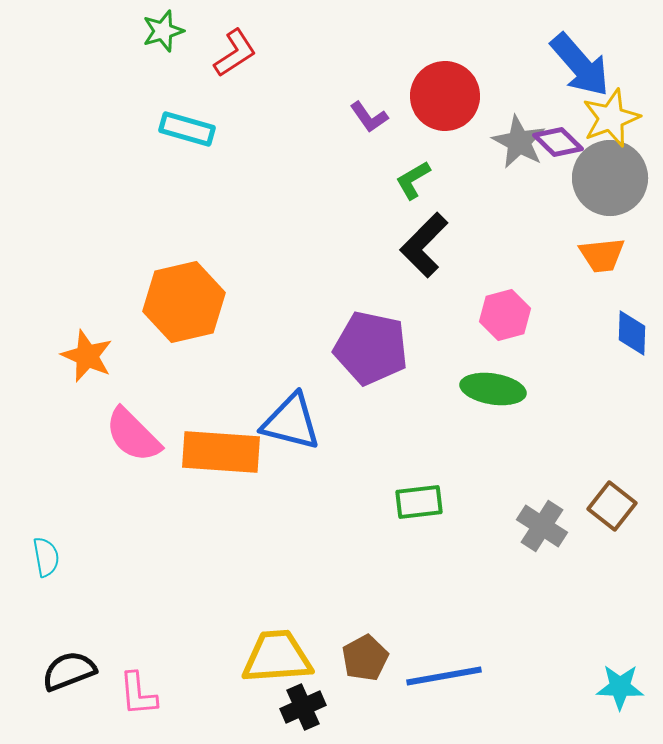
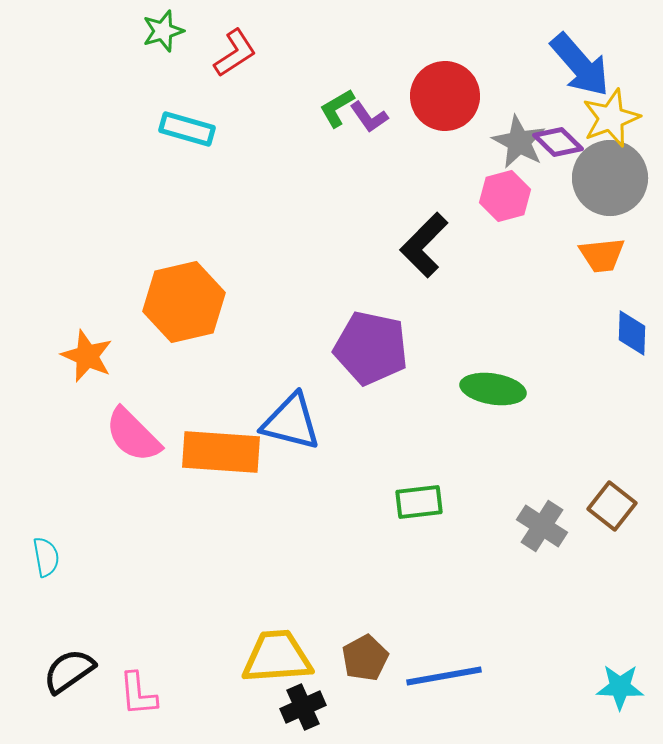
green L-shape: moved 76 px left, 72 px up
pink hexagon: moved 119 px up
black semicircle: rotated 14 degrees counterclockwise
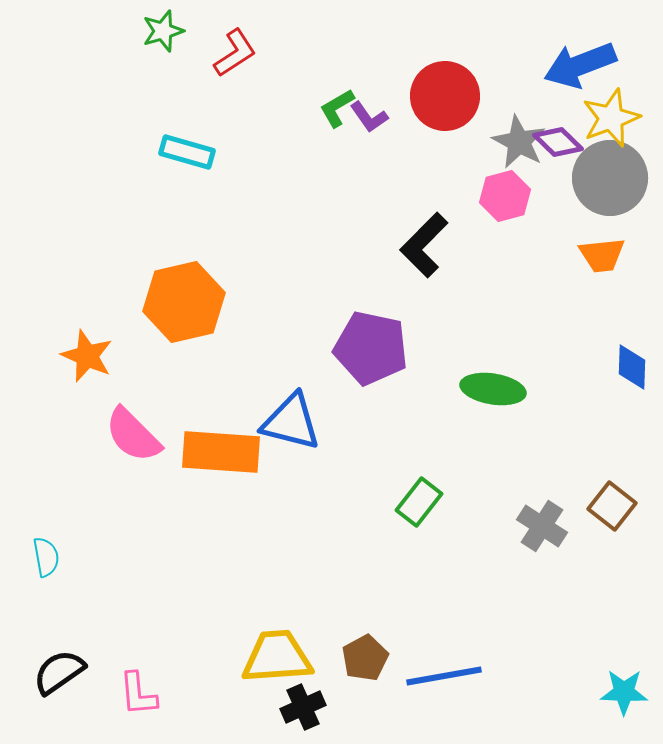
blue arrow: rotated 110 degrees clockwise
cyan rectangle: moved 23 px down
blue diamond: moved 34 px down
green rectangle: rotated 45 degrees counterclockwise
black semicircle: moved 10 px left, 1 px down
cyan star: moved 4 px right, 5 px down
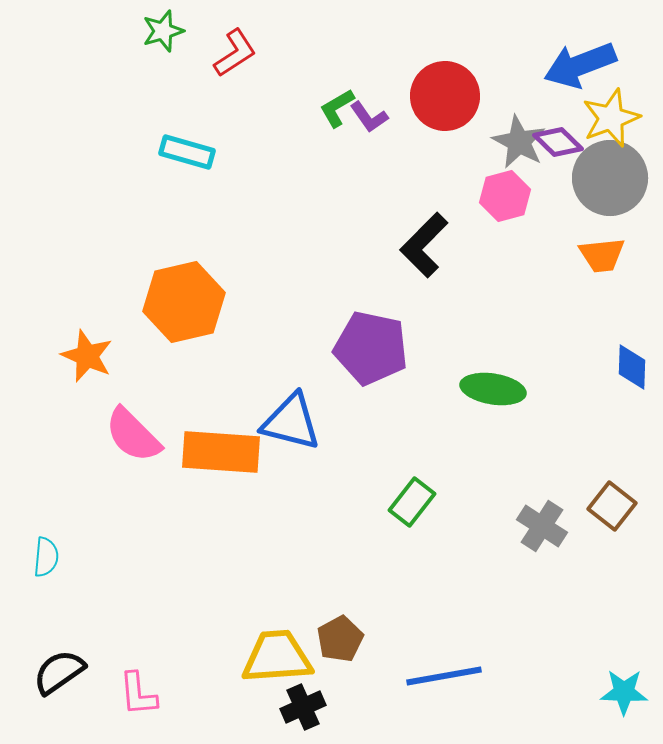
green rectangle: moved 7 px left
cyan semicircle: rotated 15 degrees clockwise
brown pentagon: moved 25 px left, 19 px up
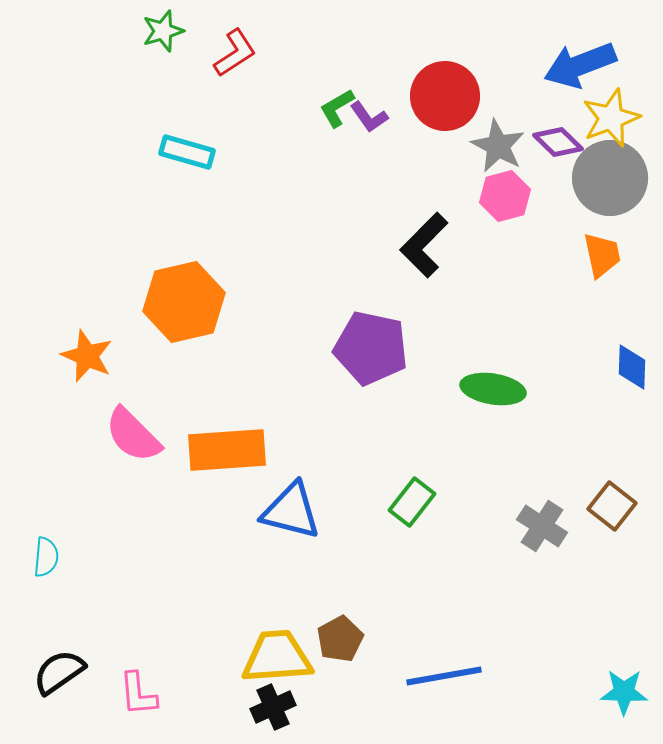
gray star: moved 21 px left, 4 px down
orange trapezoid: rotated 96 degrees counterclockwise
blue triangle: moved 89 px down
orange rectangle: moved 6 px right, 2 px up; rotated 8 degrees counterclockwise
black cross: moved 30 px left
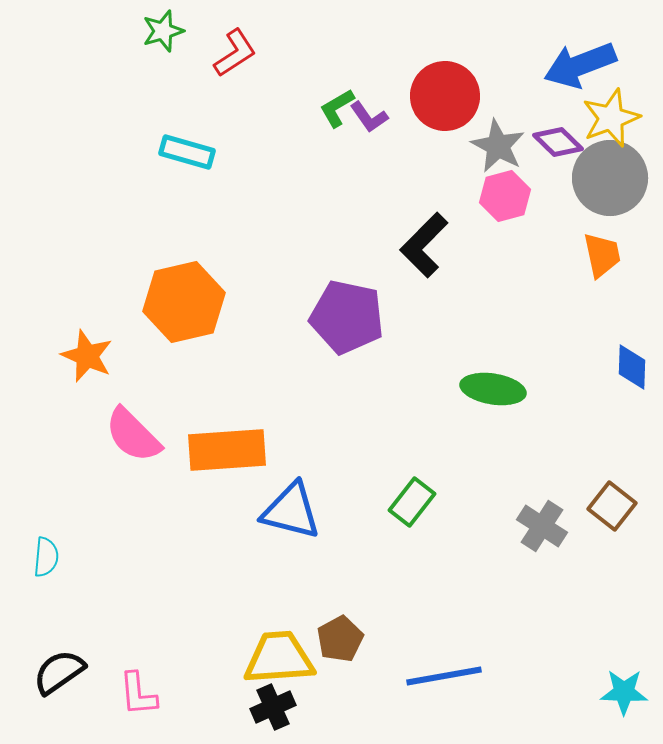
purple pentagon: moved 24 px left, 31 px up
yellow trapezoid: moved 2 px right, 1 px down
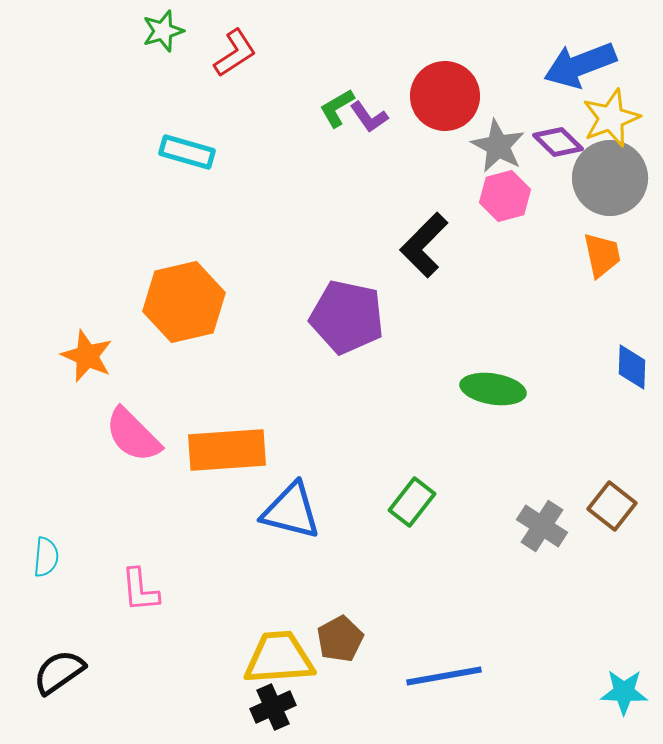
pink L-shape: moved 2 px right, 104 px up
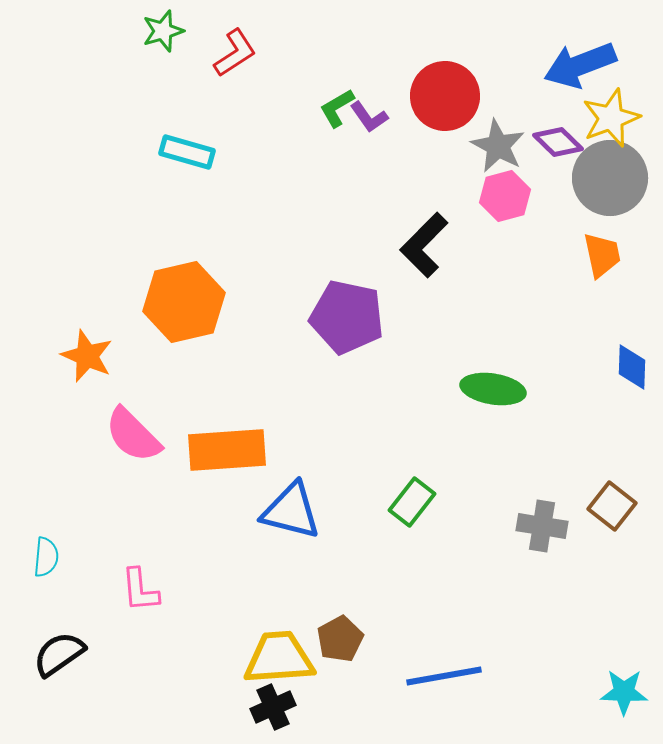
gray cross: rotated 24 degrees counterclockwise
black semicircle: moved 18 px up
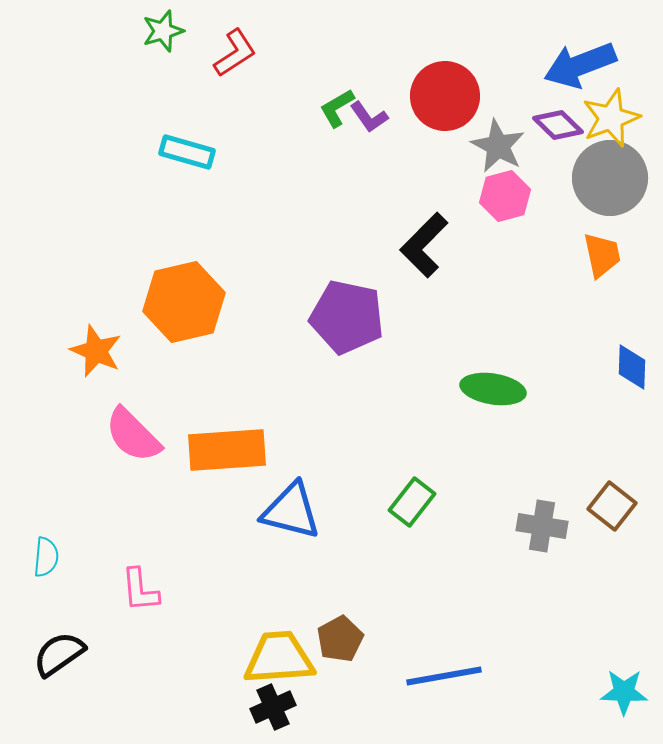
purple diamond: moved 17 px up
orange star: moved 9 px right, 5 px up
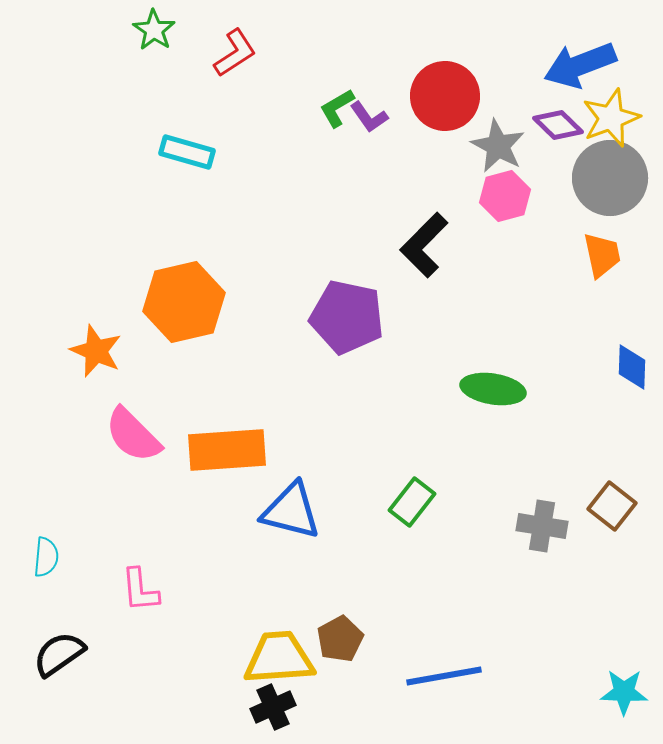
green star: moved 9 px left, 1 px up; rotated 21 degrees counterclockwise
